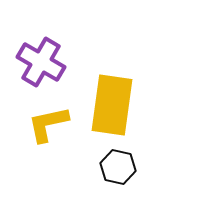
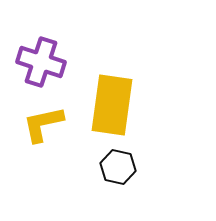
purple cross: rotated 12 degrees counterclockwise
yellow L-shape: moved 5 px left
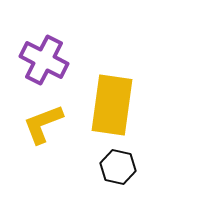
purple cross: moved 3 px right, 2 px up; rotated 9 degrees clockwise
yellow L-shape: rotated 9 degrees counterclockwise
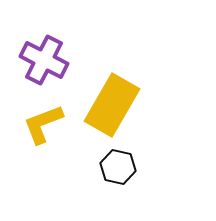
yellow rectangle: rotated 22 degrees clockwise
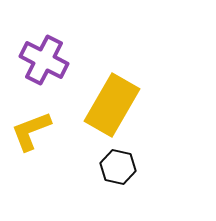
yellow L-shape: moved 12 px left, 7 px down
